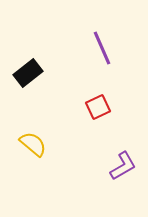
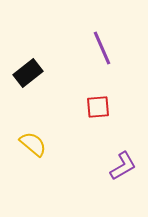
red square: rotated 20 degrees clockwise
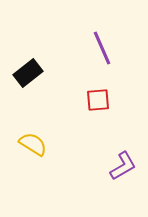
red square: moved 7 px up
yellow semicircle: rotated 8 degrees counterclockwise
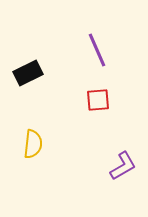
purple line: moved 5 px left, 2 px down
black rectangle: rotated 12 degrees clockwise
yellow semicircle: rotated 64 degrees clockwise
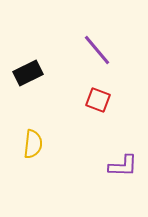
purple line: rotated 16 degrees counterclockwise
red square: rotated 25 degrees clockwise
purple L-shape: rotated 32 degrees clockwise
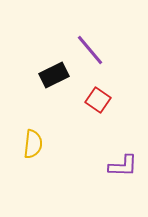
purple line: moved 7 px left
black rectangle: moved 26 px right, 2 px down
red square: rotated 15 degrees clockwise
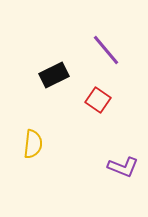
purple line: moved 16 px right
purple L-shape: moved 1 px down; rotated 20 degrees clockwise
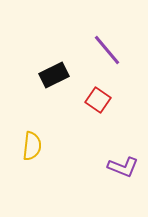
purple line: moved 1 px right
yellow semicircle: moved 1 px left, 2 px down
